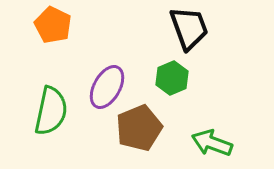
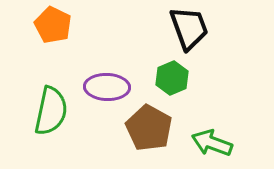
purple ellipse: rotated 63 degrees clockwise
brown pentagon: moved 10 px right; rotated 21 degrees counterclockwise
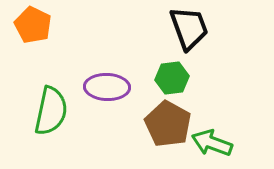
orange pentagon: moved 20 px left
green hexagon: rotated 16 degrees clockwise
brown pentagon: moved 19 px right, 4 px up
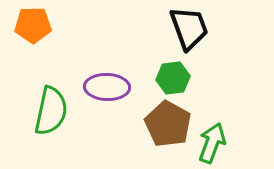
orange pentagon: rotated 27 degrees counterclockwise
green hexagon: moved 1 px right
green arrow: rotated 90 degrees clockwise
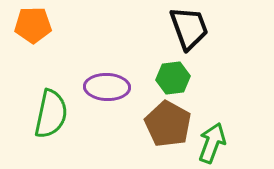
green semicircle: moved 3 px down
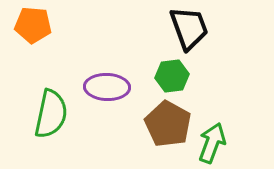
orange pentagon: rotated 6 degrees clockwise
green hexagon: moved 1 px left, 2 px up
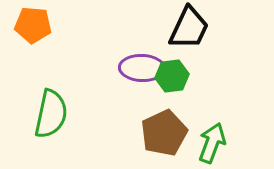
black trapezoid: rotated 45 degrees clockwise
purple ellipse: moved 35 px right, 19 px up
brown pentagon: moved 4 px left, 9 px down; rotated 18 degrees clockwise
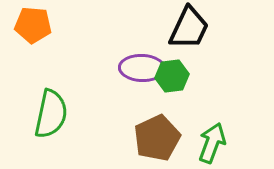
brown pentagon: moved 7 px left, 5 px down
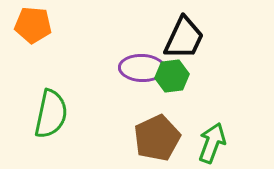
black trapezoid: moved 5 px left, 10 px down
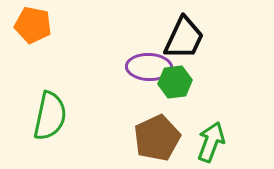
orange pentagon: rotated 6 degrees clockwise
purple ellipse: moved 7 px right, 1 px up
green hexagon: moved 3 px right, 6 px down
green semicircle: moved 1 px left, 2 px down
green arrow: moved 1 px left, 1 px up
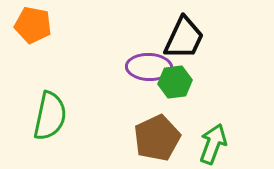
green arrow: moved 2 px right, 2 px down
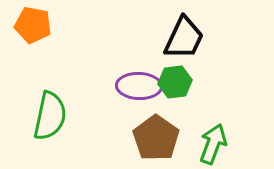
purple ellipse: moved 10 px left, 19 px down
brown pentagon: moved 1 px left; rotated 12 degrees counterclockwise
